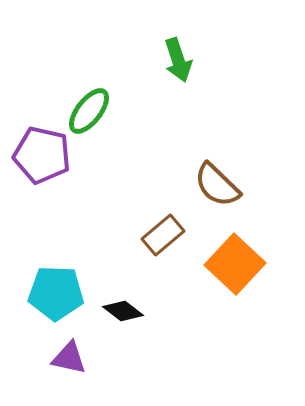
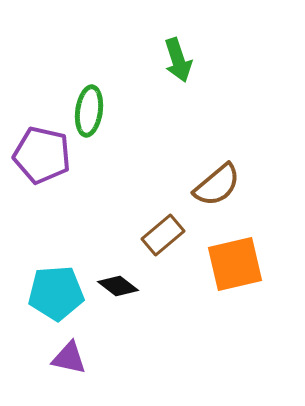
green ellipse: rotated 30 degrees counterclockwise
brown semicircle: rotated 84 degrees counterclockwise
orange square: rotated 34 degrees clockwise
cyan pentagon: rotated 6 degrees counterclockwise
black diamond: moved 5 px left, 25 px up
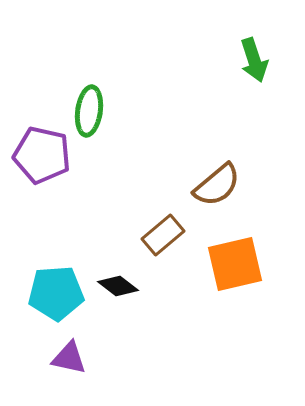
green arrow: moved 76 px right
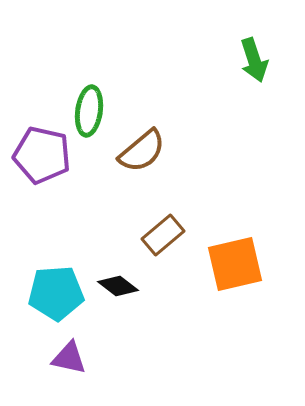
brown semicircle: moved 75 px left, 34 px up
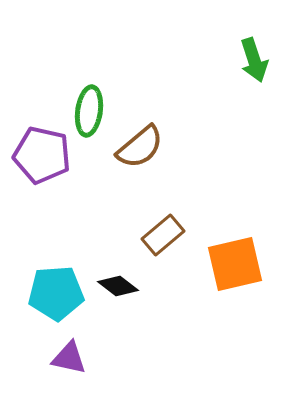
brown semicircle: moved 2 px left, 4 px up
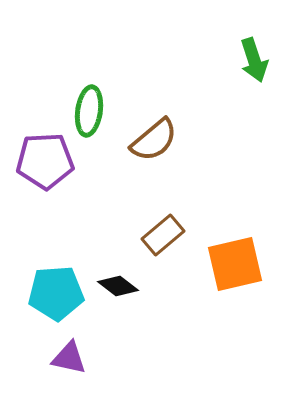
brown semicircle: moved 14 px right, 7 px up
purple pentagon: moved 3 px right, 6 px down; rotated 16 degrees counterclockwise
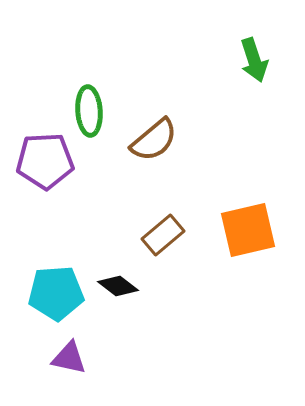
green ellipse: rotated 12 degrees counterclockwise
orange square: moved 13 px right, 34 px up
